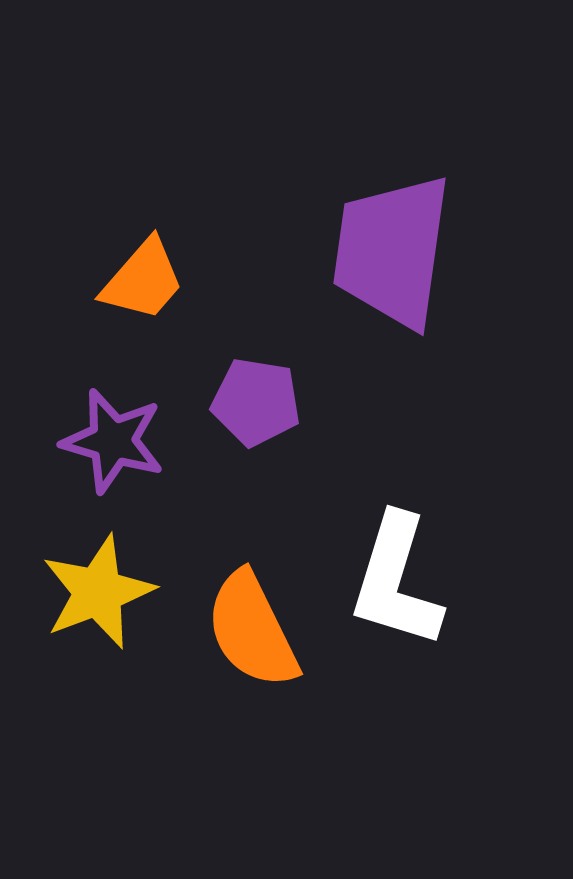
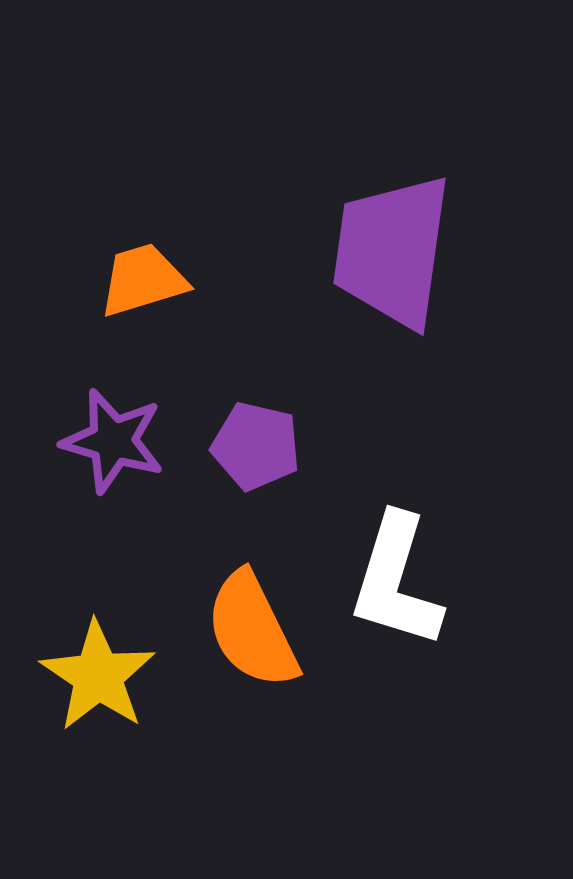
orange trapezoid: rotated 148 degrees counterclockwise
purple pentagon: moved 44 px down; rotated 4 degrees clockwise
yellow star: moved 84 px down; rotated 17 degrees counterclockwise
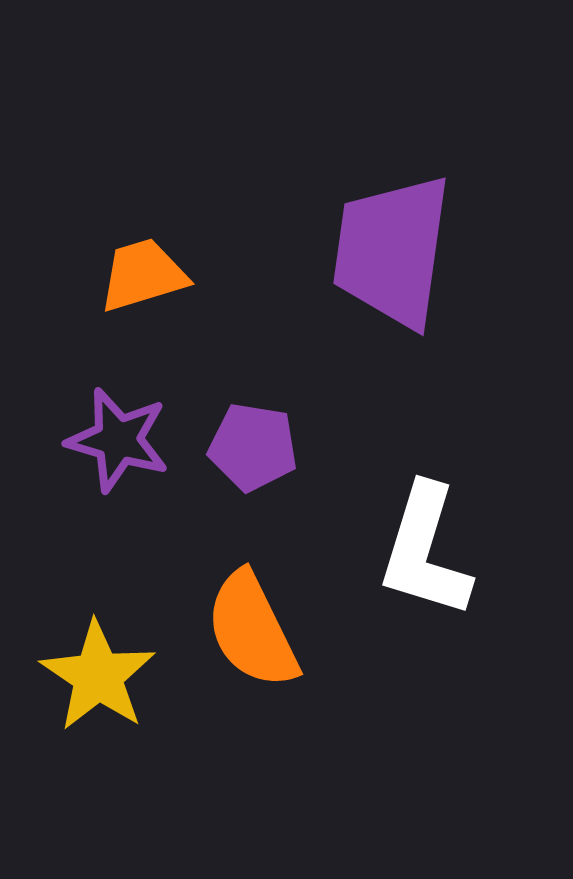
orange trapezoid: moved 5 px up
purple star: moved 5 px right, 1 px up
purple pentagon: moved 3 px left, 1 px down; rotated 4 degrees counterclockwise
white L-shape: moved 29 px right, 30 px up
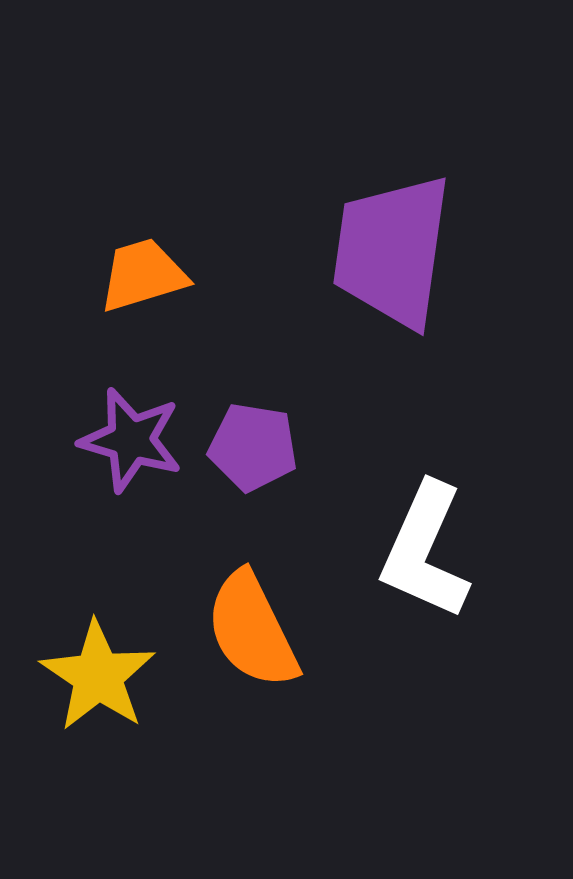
purple star: moved 13 px right
white L-shape: rotated 7 degrees clockwise
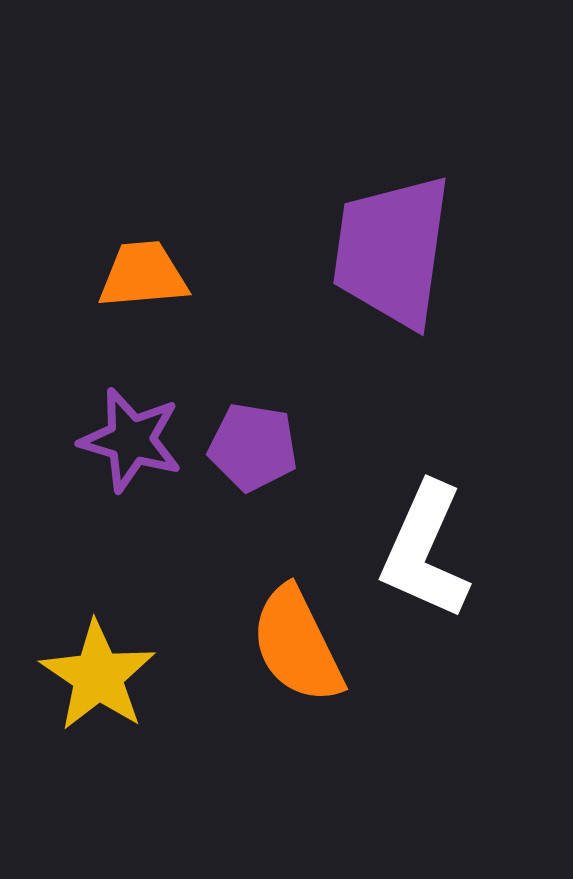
orange trapezoid: rotated 12 degrees clockwise
orange semicircle: moved 45 px right, 15 px down
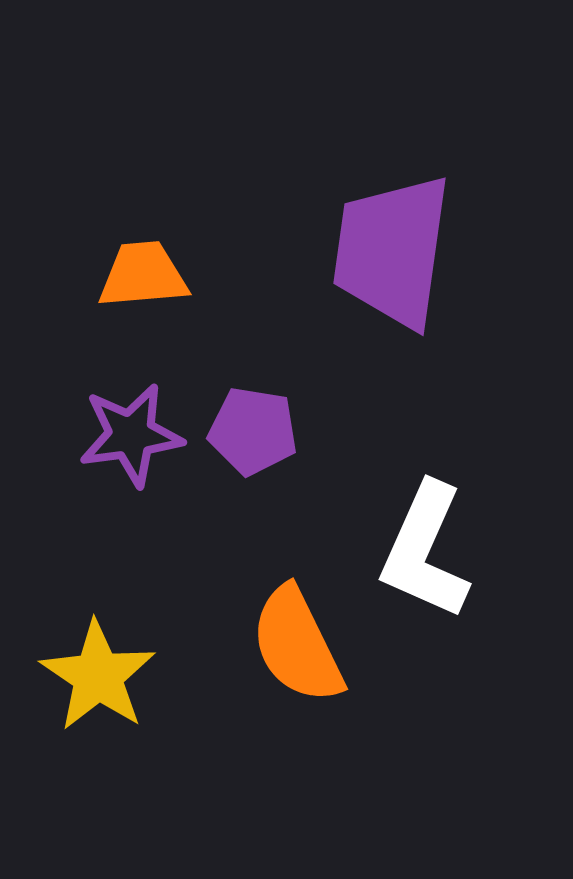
purple star: moved 5 px up; rotated 24 degrees counterclockwise
purple pentagon: moved 16 px up
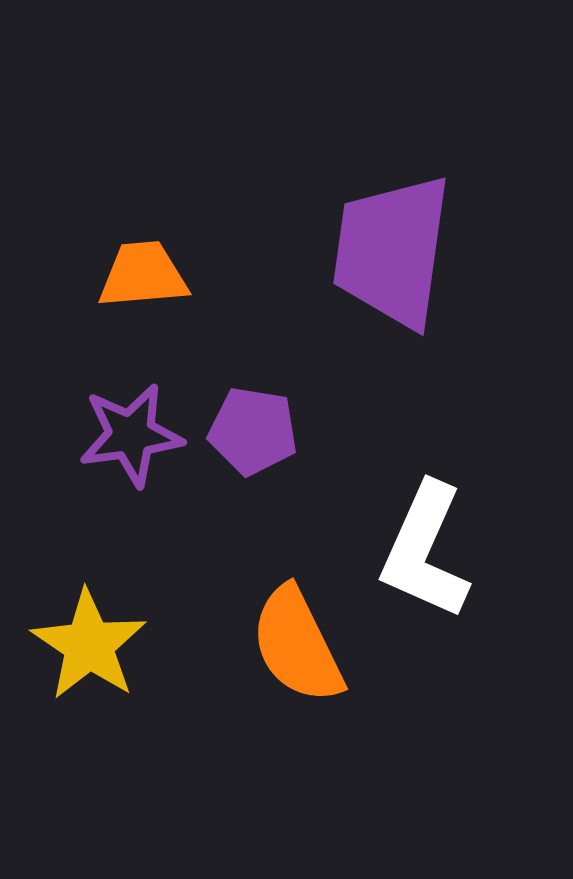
yellow star: moved 9 px left, 31 px up
